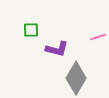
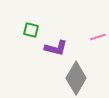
green square: rotated 14 degrees clockwise
purple L-shape: moved 1 px left, 1 px up
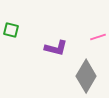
green square: moved 20 px left
gray diamond: moved 10 px right, 2 px up
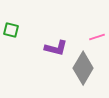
pink line: moved 1 px left
gray diamond: moved 3 px left, 8 px up
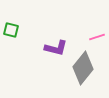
gray diamond: rotated 8 degrees clockwise
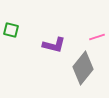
purple L-shape: moved 2 px left, 3 px up
